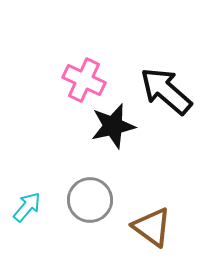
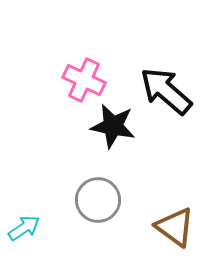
black star: rotated 24 degrees clockwise
gray circle: moved 8 px right
cyan arrow: moved 3 px left, 21 px down; rotated 16 degrees clockwise
brown triangle: moved 23 px right
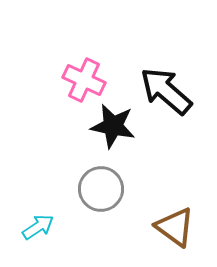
gray circle: moved 3 px right, 11 px up
cyan arrow: moved 14 px right, 1 px up
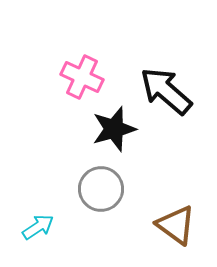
pink cross: moved 2 px left, 3 px up
black star: moved 1 px right, 3 px down; rotated 27 degrees counterclockwise
brown triangle: moved 1 px right, 2 px up
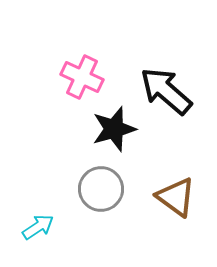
brown triangle: moved 28 px up
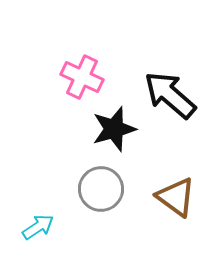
black arrow: moved 4 px right, 4 px down
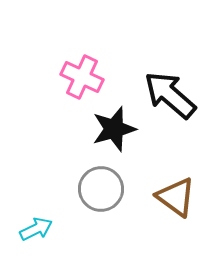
cyan arrow: moved 2 px left, 2 px down; rotated 8 degrees clockwise
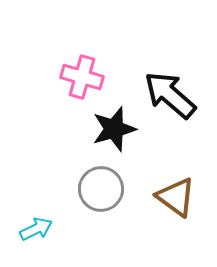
pink cross: rotated 9 degrees counterclockwise
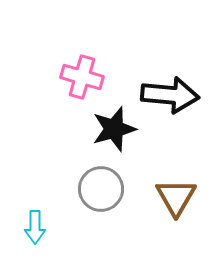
black arrow: rotated 144 degrees clockwise
brown triangle: rotated 24 degrees clockwise
cyan arrow: moved 1 px left, 2 px up; rotated 116 degrees clockwise
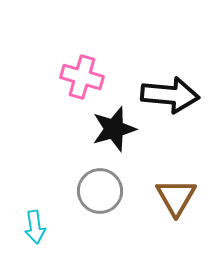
gray circle: moved 1 px left, 2 px down
cyan arrow: rotated 8 degrees counterclockwise
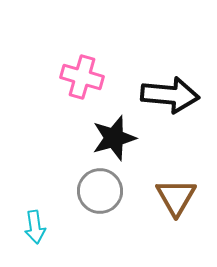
black star: moved 9 px down
